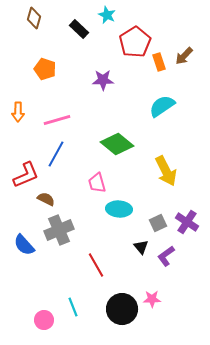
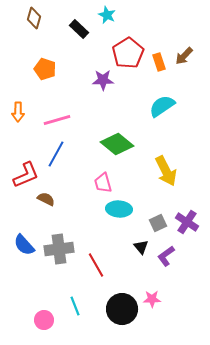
red pentagon: moved 7 px left, 11 px down
pink trapezoid: moved 6 px right
gray cross: moved 19 px down; rotated 16 degrees clockwise
cyan line: moved 2 px right, 1 px up
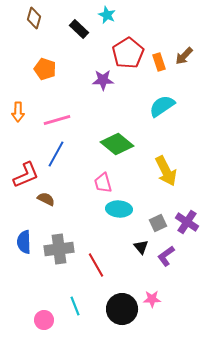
blue semicircle: moved 3 px up; rotated 40 degrees clockwise
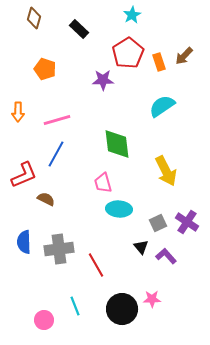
cyan star: moved 25 px right; rotated 18 degrees clockwise
green diamond: rotated 44 degrees clockwise
red L-shape: moved 2 px left
purple L-shape: rotated 85 degrees clockwise
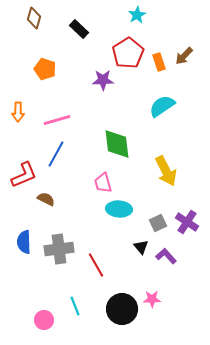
cyan star: moved 5 px right
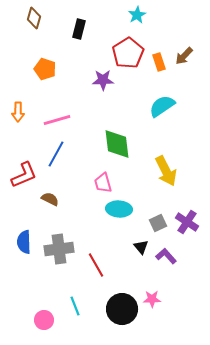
black rectangle: rotated 60 degrees clockwise
brown semicircle: moved 4 px right
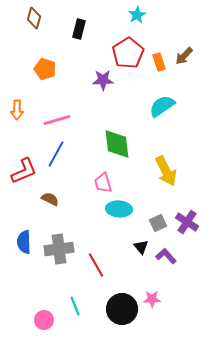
orange arrow: moved 1 px left, 2 px up
red L-shape: moved 4 px up
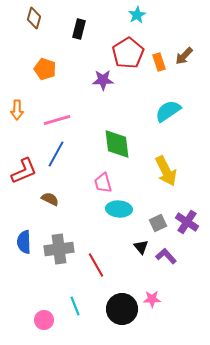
cyan semicircle: moved 6 px right, 5 px down
